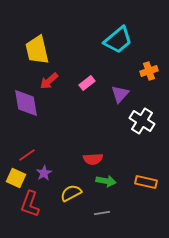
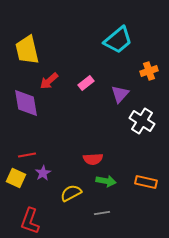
yellow trapezoid: moved 10 px left
pink rectangle: moved 1 px left
red line: rotated 24 degrees clockwise
purple star: moved 1 px left
red L-shape: moved 17 px down
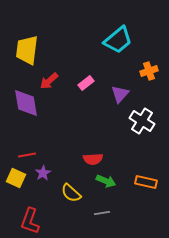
yellow trapezoid: rotated 20 degrees clockwise
green arrow: rotated 12 degrees clockwise
yellow semicircle: rotated 110 degrees counterclockwise
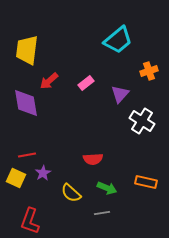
green arrow: moved 1 px right, 7 px down
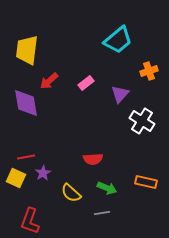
red line: moved 1 px left, 2 px down
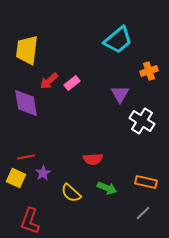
pink rectangle: moved 14 px left
purple triangle: rotated 12 degrees counterclockwise
gray line: moved 41 px right; rotated 35 degrees counterclockwise
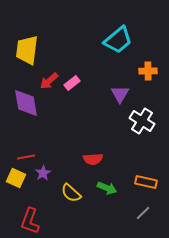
orange cross: moved 1 px left; rotated 18 degrees clockwise
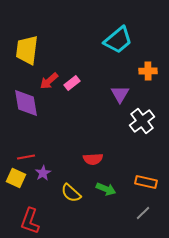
white cross: rotated 20 degrees clockwise
green arrow: moved 1 px left, 1 px down
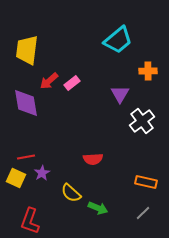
purple star: moved 1 px left
green arrow: moved 8 px left, 19 px down
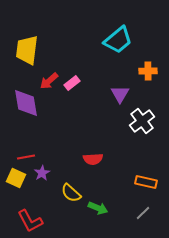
red L-shape: rotated 48 degrees counterclockwise
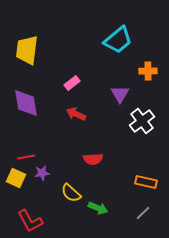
red arrow: moved 27 px right, 33 px down; rotated 66 degrees clockwise
purple star: rotated 21 degrees clockwise
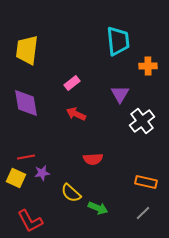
cyan trapezoid: moved 1 px down; rotated 56 degrees counterclockwise
orange cross: moved 5 px up
